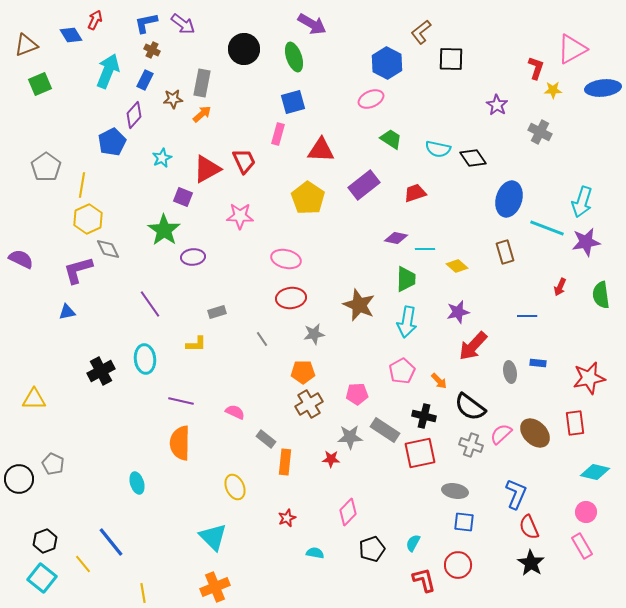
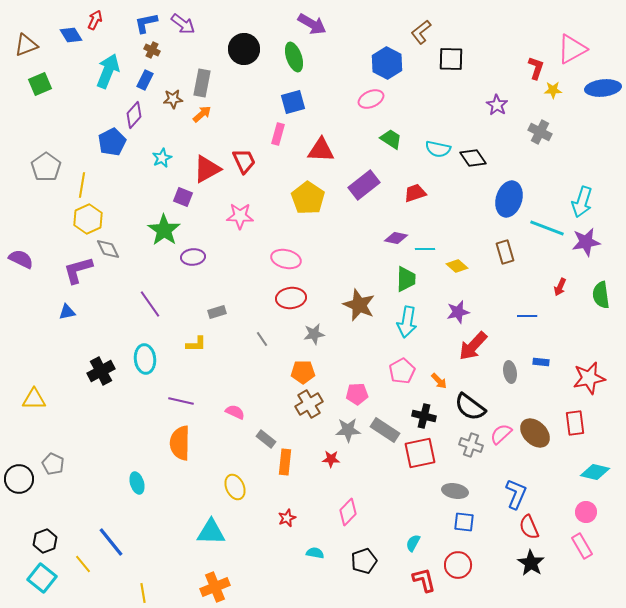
blue rectangle at (538, 363): moved 3 px right, 1 px up
gray star at (350, 437): moved 2 px left, 7 px up
cyan triangle at (213, 537): moved 2 px left, 5 px up; rotated 44 degrees counterclockwise
black pentagon at (372, 549): moved 8 px left, 12 px down
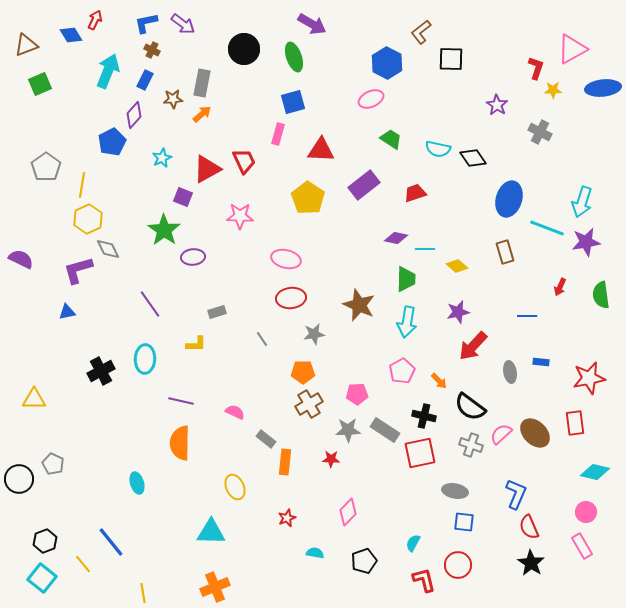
cyan ellipse at (145, 359): rotated 8 degrees clockwise
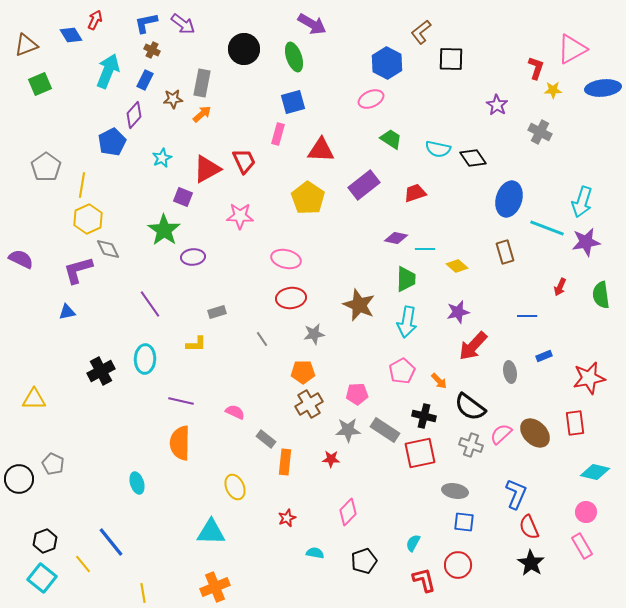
blue rectangle at (541, 362): moved 3 px right, 6 px up; rotated 28 degrees counterclockwise
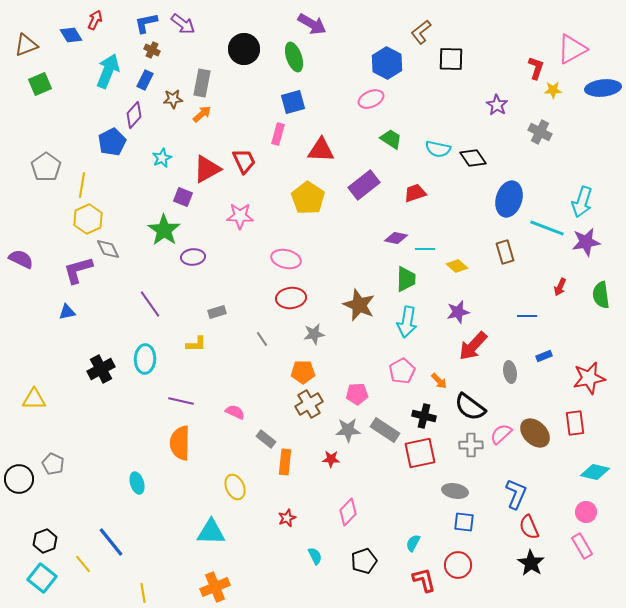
black cross at (101, 371): moved 2 px up
gray cross at (471, 445): rotated 20 degrees counterclockwise
cyan semicircle at (315, 553): moved 3 px down; rotated 54 degrees clockwise
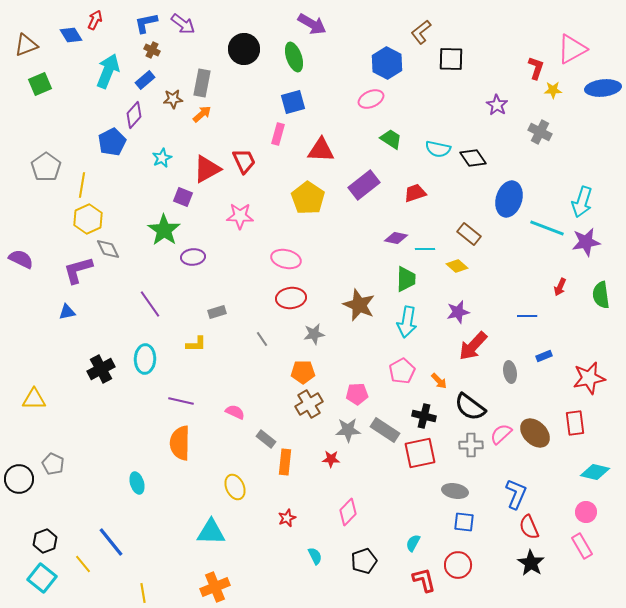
blue rectangle at (145, 80): rotated 24 degrees clockwise
brown rectangle at (505, 252): moved 36 px left, 18 px up; rotated 35 degrees counterclockwise
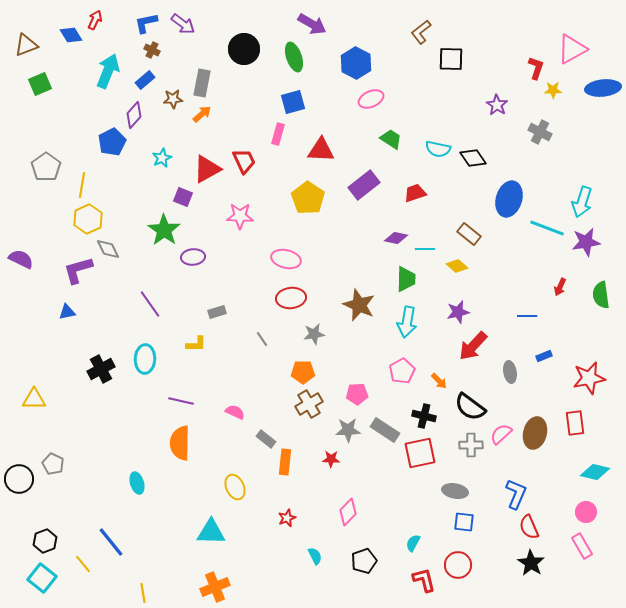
blue hexagon at (387, 63): moved 31 px left
brown ellipse at (535, 433): rotated 60 degrees clockwise
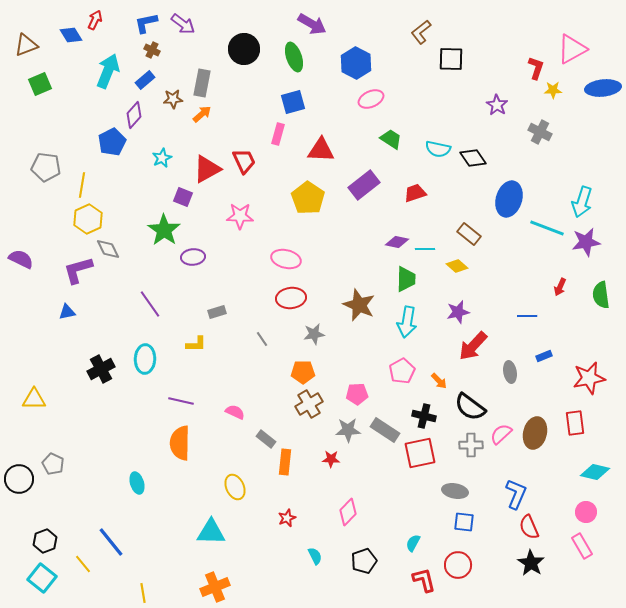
gray pentagon at (46, 167): rotated 28 degrees counterclockwise
purple diamond at (396, 238): moved 1 px right, 4 px down
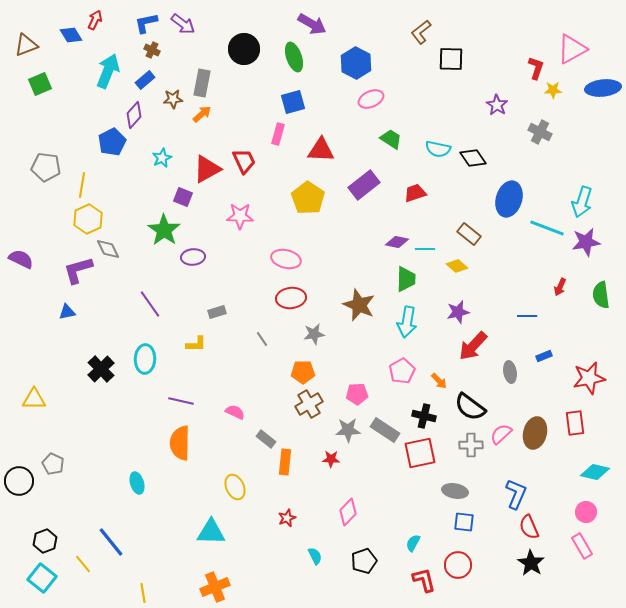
black cross at (101, 369): rotated 16 degrees counterclockwise
black circle at (19, 479): moved 2 px down
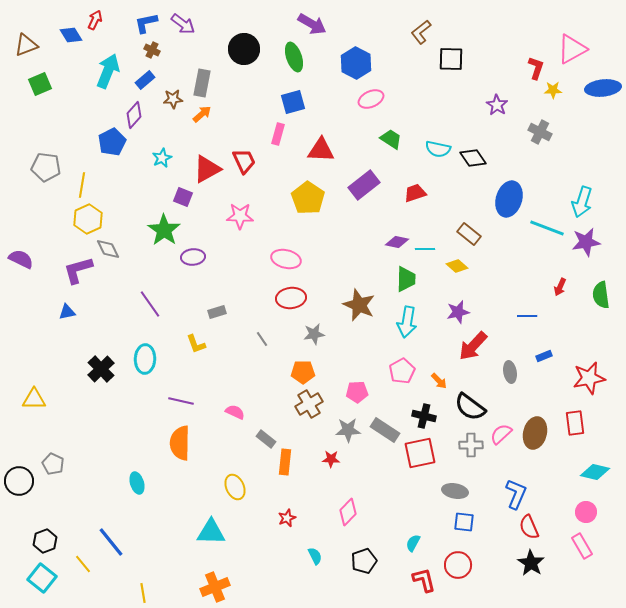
yellow L-shape at (196, 344): rotated 70 degrees clockwise
pink pentagon at (357, 394): moved 2 px up
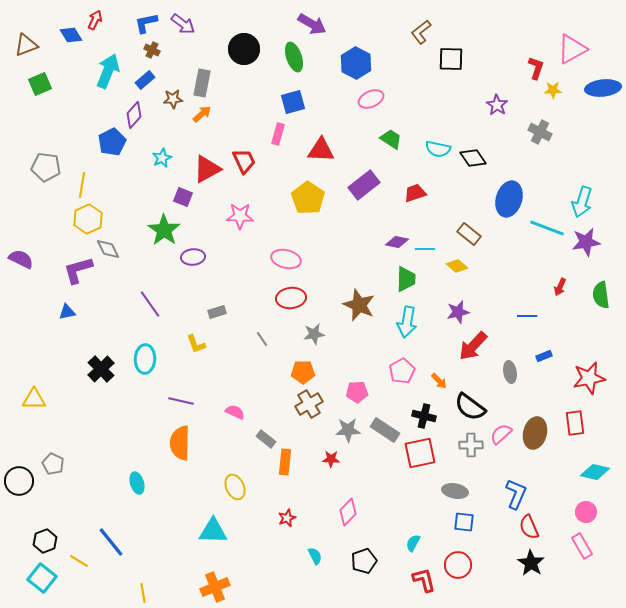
cyan triangle at (211, 532): moved 2 px right, 1 px up
yellow line at (83, 564): moved 4 px left, 3 px up; rotated 18 degrees counterclockwise
